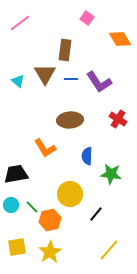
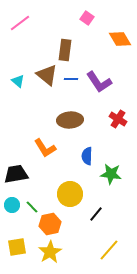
brown triangle: moved 2 px right, 1 px down; rotated 20 degrees counterclockwise
cyan circle: moved 1 px right
orange hexagon: moved 4 px down
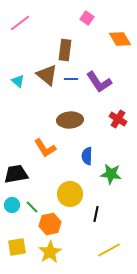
black line: rotated 28 degrees counterclockwise
yellow line: rotated 20 degrees clockwise
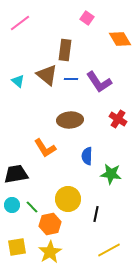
yellow circle: moved 2 px left, 5 px down
